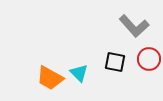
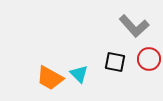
cyan triangle: moved 1 px down
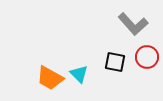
gray L-shape: moved 1 px left, 2 px up
red circle: moved 2 px left, 2 px up
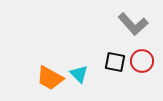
red circle: moved 5 px left, 4 px down
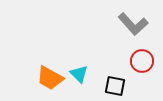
black square: moved 24 px down
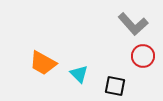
red circle: moved 1 px right, 5 px up
orange trapezoid: moved 7 px left, 15 px up
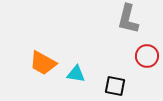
gray L-shape: moved 5 px left, 5 px up; rotated 56 degrees clockwise
red circle: moved 4 px right
cyan triangle: moved 3 px left; rotated 36 degrees counterclockwise
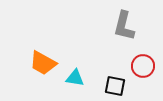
gray L-shape: moved 4 px left, 7 px down
red circle: moved 4 px left, 10 px down
cyan triangle: moved 1 px left, 4 px down
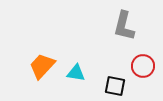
orange trapezoid: moved 1 px left, 3 px down; rotated 104 degrees clockwise
cyan triangle: moved 1 px right, 5 px up
